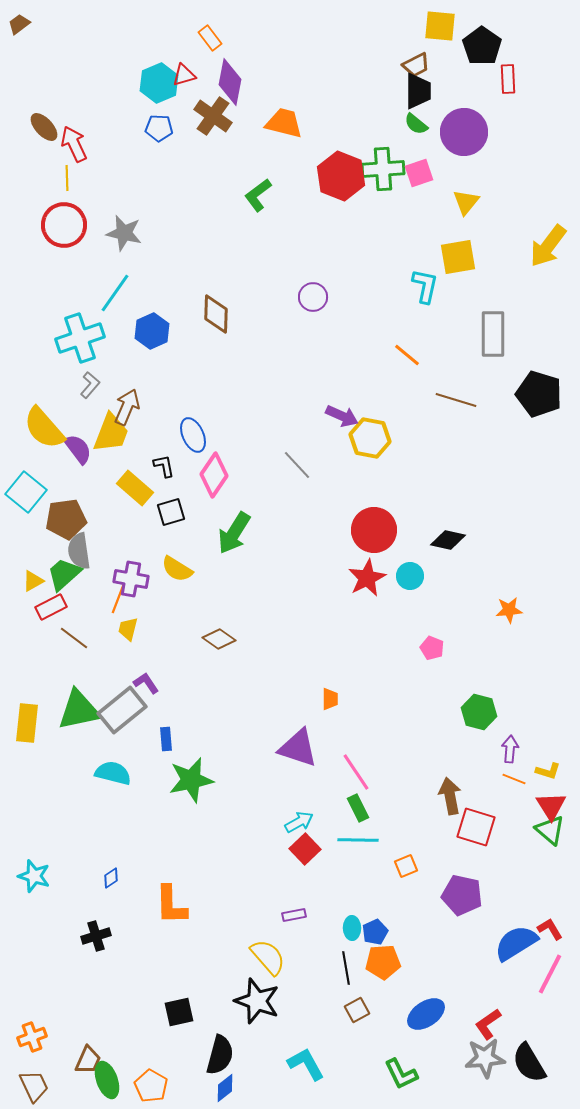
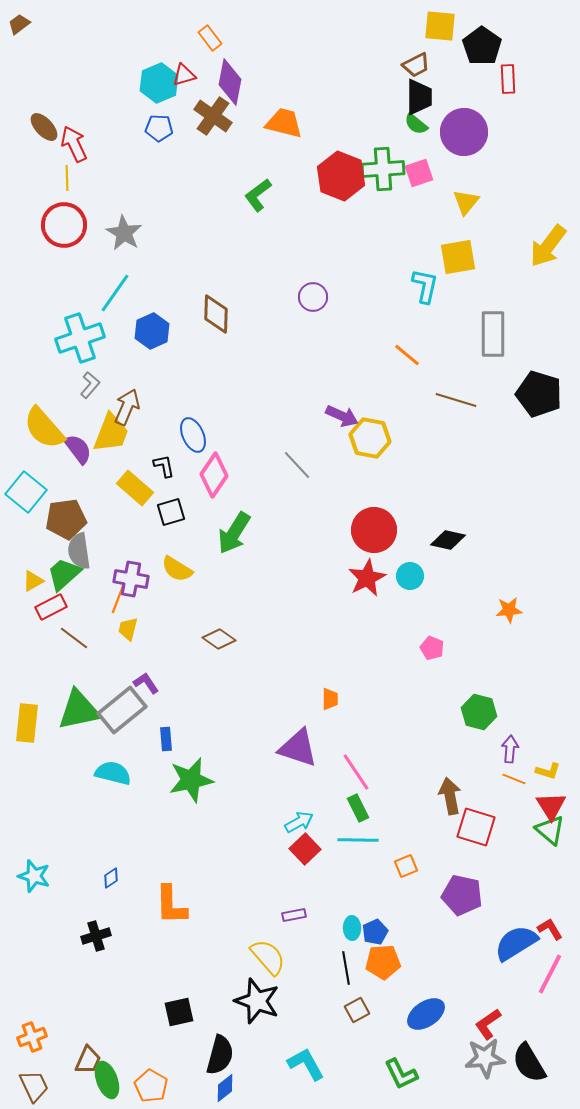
black trapezoid at (418, 91): moved 1 px right, 6 px down
gray star at (124, 233): rotated 18 degrees clockwise
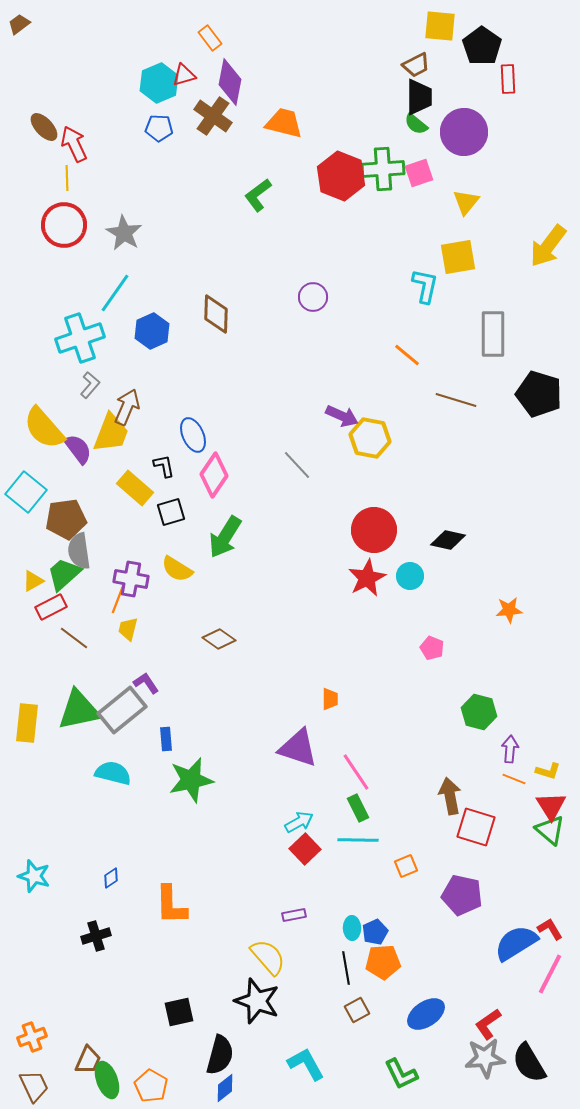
green arrow at (234, 533): moved 9 px left, 4 px down
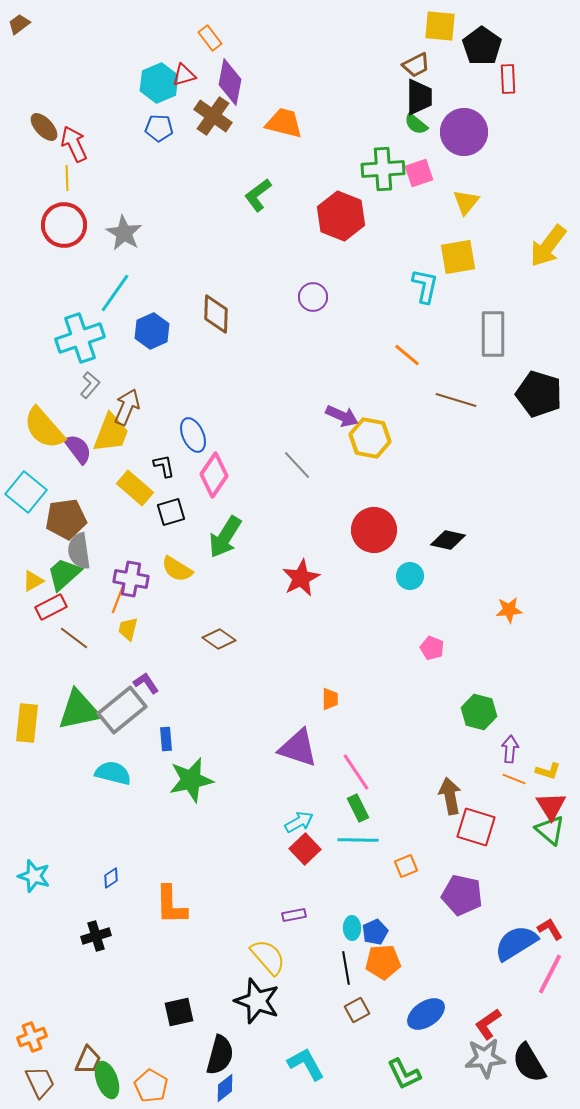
red hexagon at (341, 176): moved 40 px down
red star at (367, 578): moved 66 px left
green L-shape at (401, 1074): moved 3 px right
brown trapezoid at (34, 1086): moved 6 px right, 4 px up
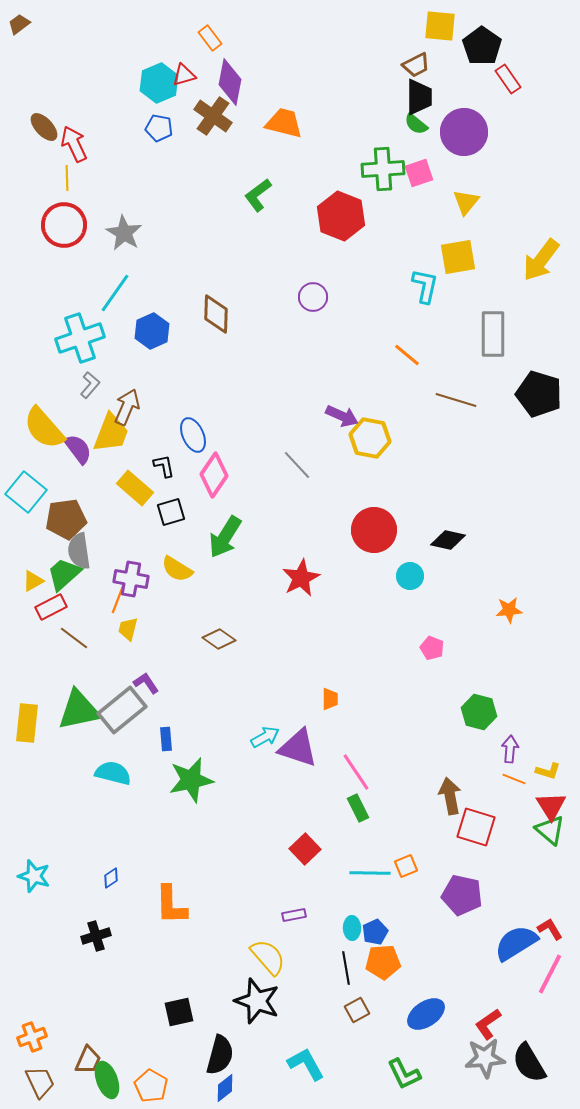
red rectangle at (508, 79): rotated 32 degrees counterclockwise
blue pentagon at (159, 128): rotated 8 degrees clockwise
yellow arrow at (548, 246): moved 7 px left, 14 px down
cyan arrow at (299, 822): moved 34 px left, 85 px up
cyan line at (358, 840): moved 12 px right, 33 px down
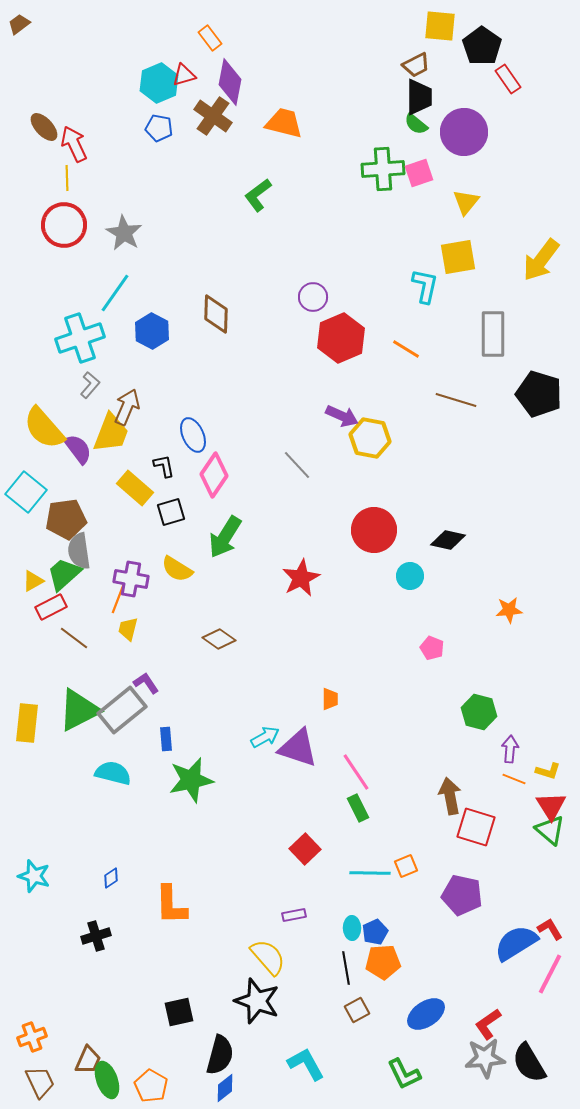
red hexagon at (341, 216): moved 122 px down; rotated 15 degrees clockwise
blue hexagon at (152, 331): rotated 8 degrees counterclockwise
orange line at (407, 355): moved 1 px left, 6 px up; rotated 8 degrees counterclockwise
green triangle at (79, 710): rotated 15 degrees counterclockwise
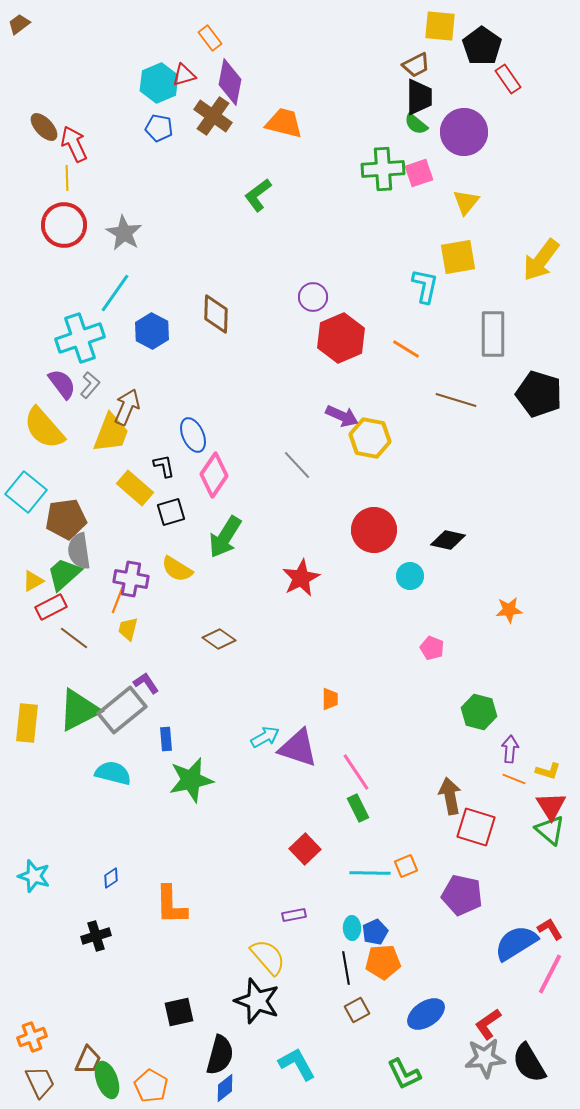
purple semicircle at (78, 449): moved 16 px left, 65 px up
cyan L-shape at (306, 1064): moved 9 px left
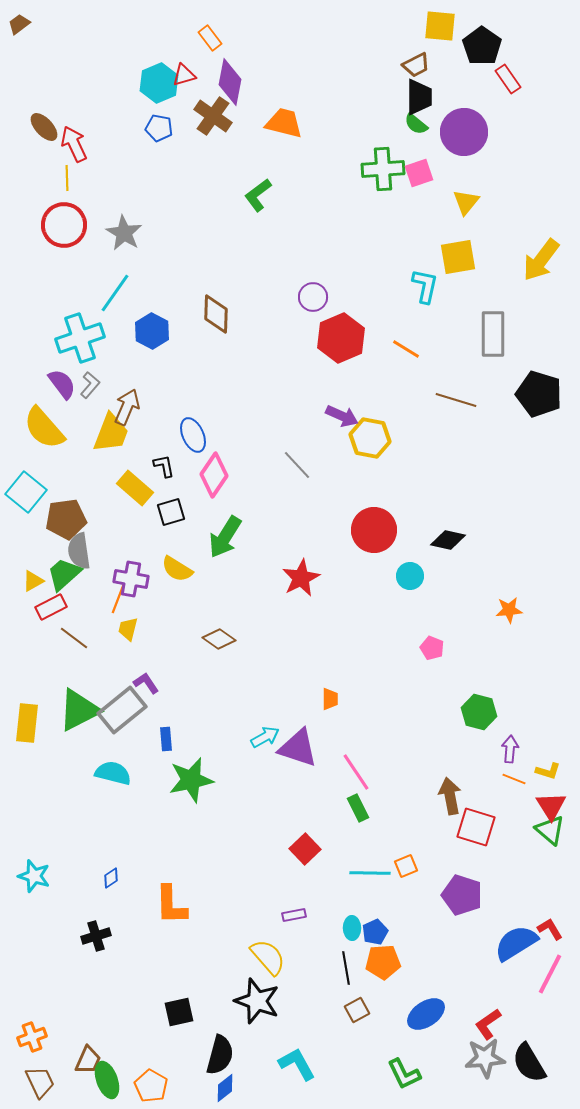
purple pentagon at (462, 895): rotated 6 degrees clockwise
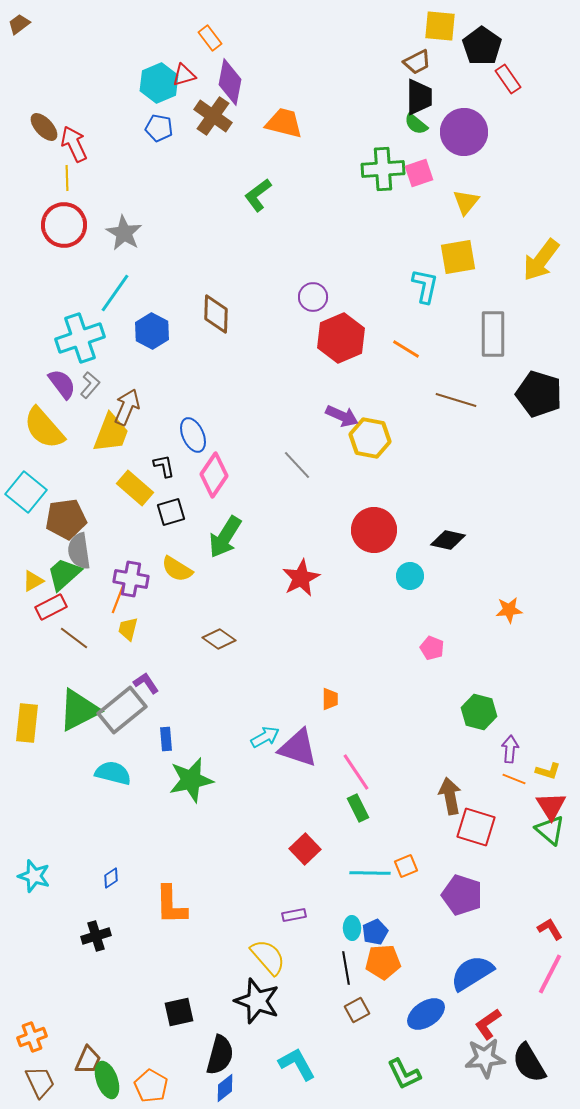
brown trapezoid at (416, 65): moved 1 px right, 3 px up
blue semicircle at (516, 943): moved 44 px left, 30 px down
